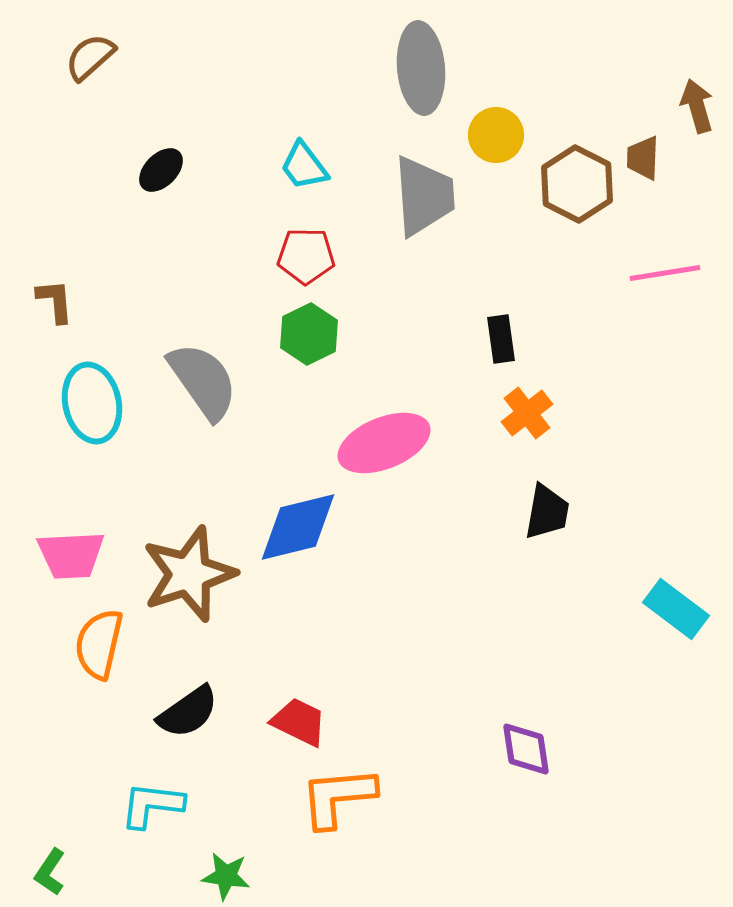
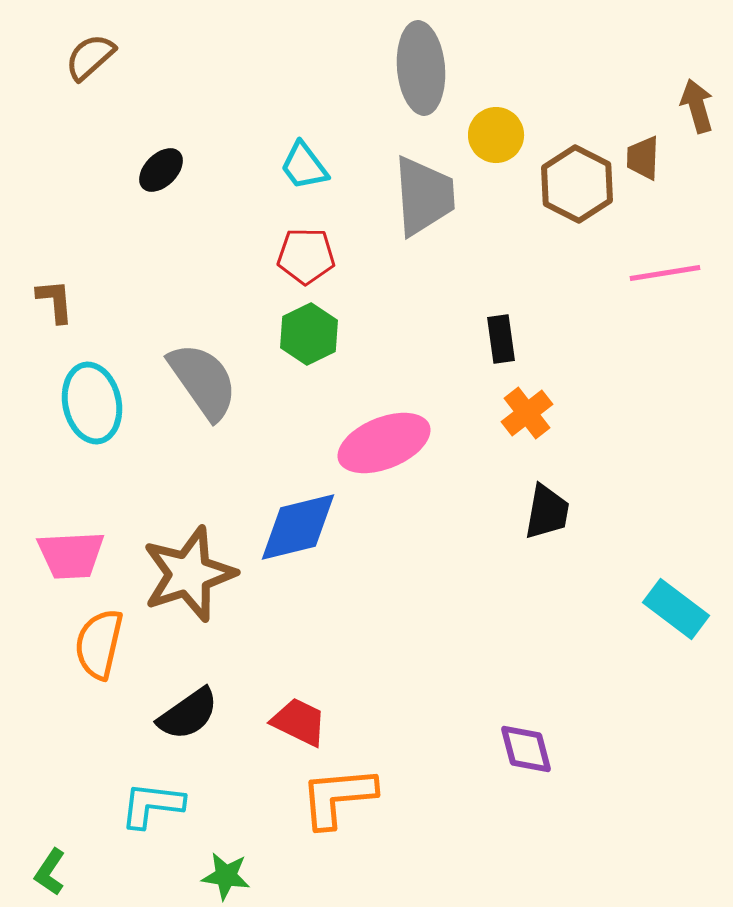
black semicircle: moved 2 px down
purple diamond: rotated 6 degrees counterclockwise
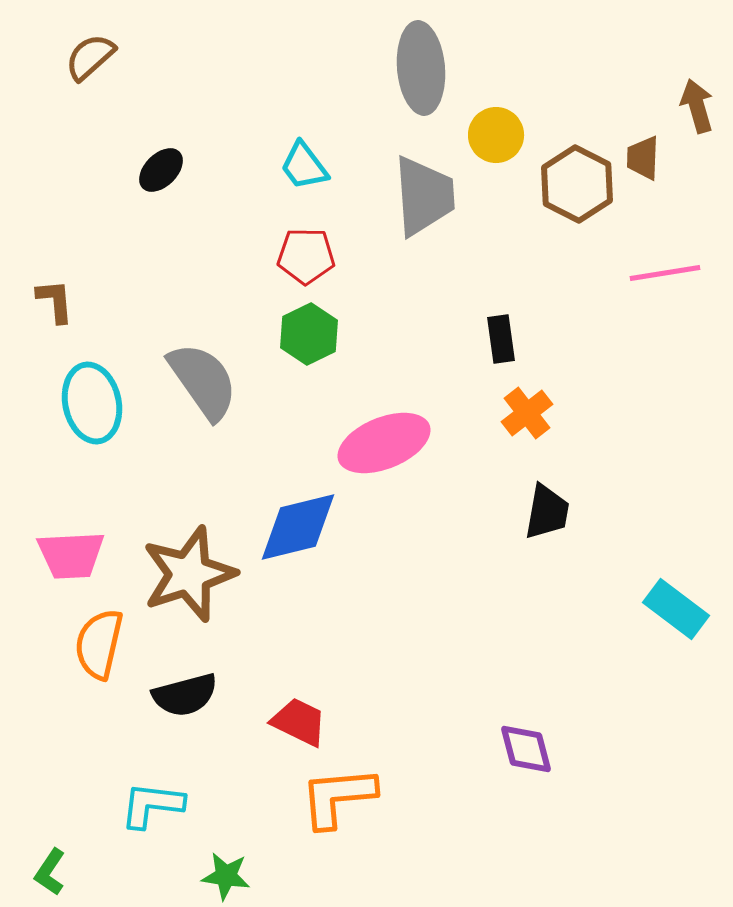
black semicircle: moved 3 px left, 19 px up; rotated 20 degrees clockwise
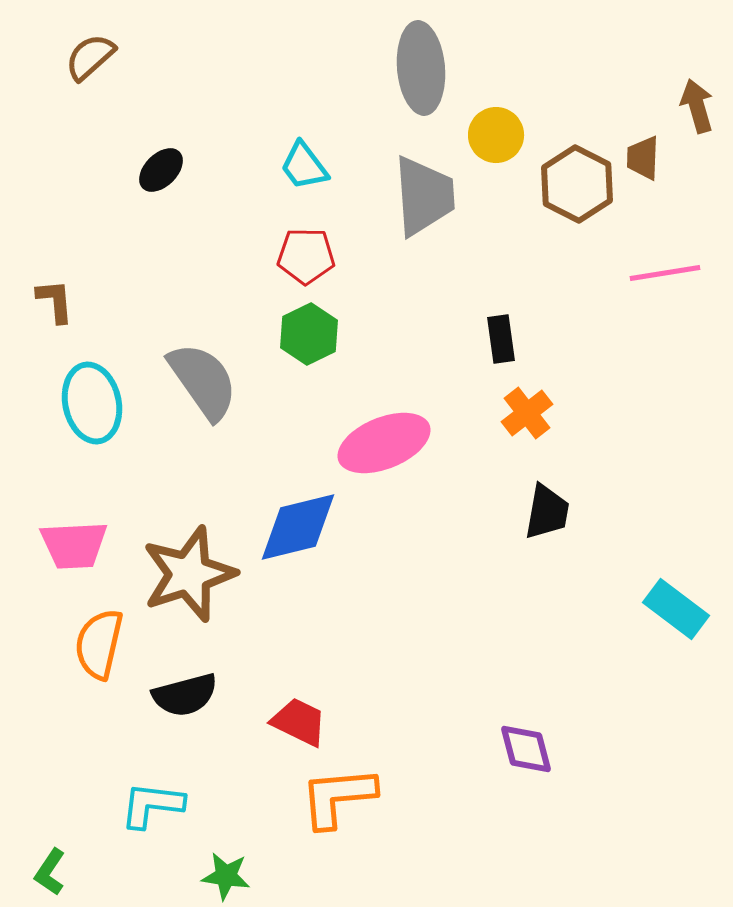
pink trapezoid: moved 3 px right, 10 px up
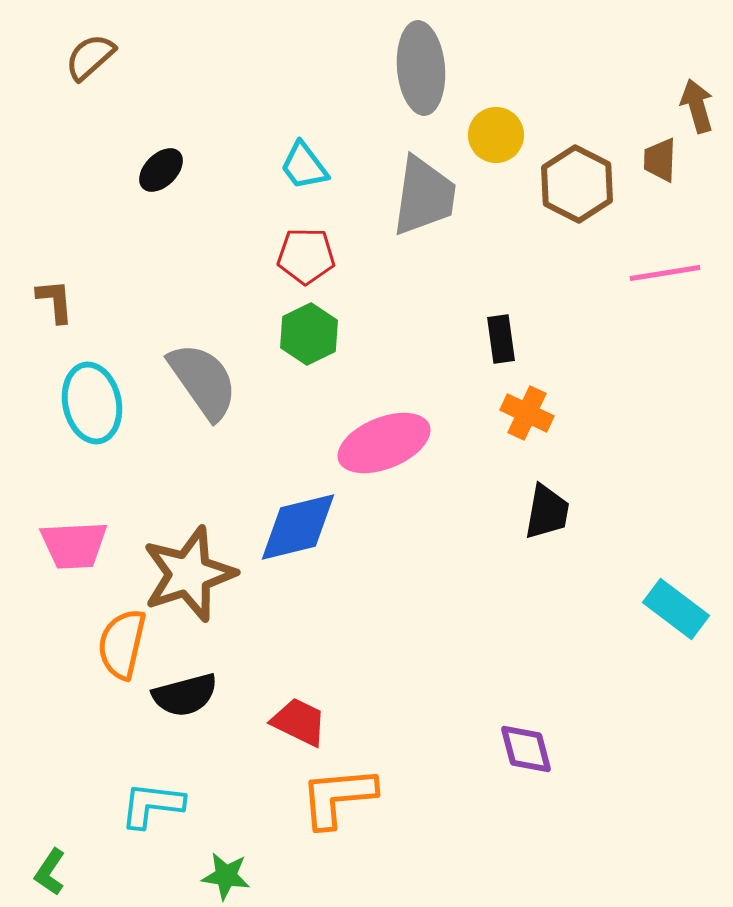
brown trapezoid: moved 17 px right, 2 px down
gray trapezoid: rotated 12 degrees clockwise
orange cross: rotated 27 degrees counterclockwise
orange semicircle: moved 23 px right
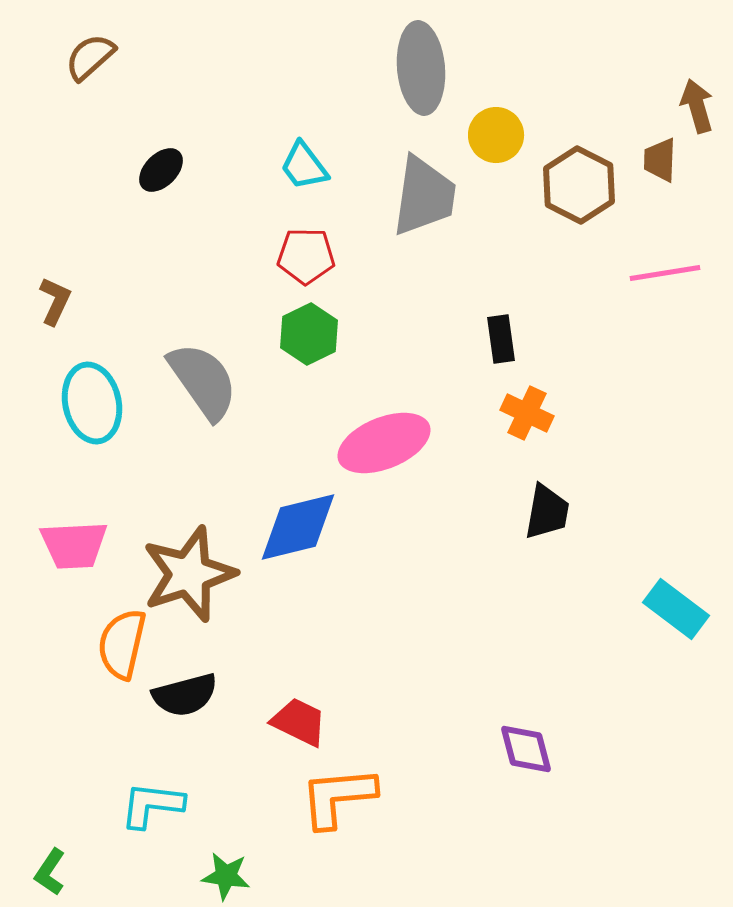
brown hexagon: moved 2 px right, 1 px down
brown L-shape: rotated 30 degrees clockwise
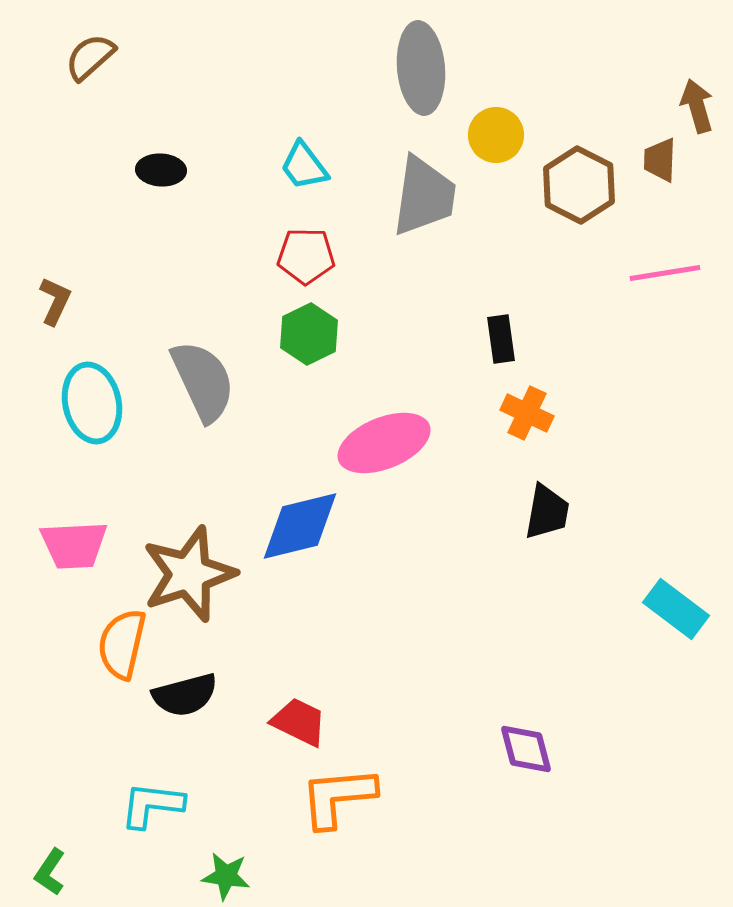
black ellipse: rotated 48 degrees clockwise
gray semicircle: rotated 10 degrees clockwise
blue diamond: moved 2 px right, 1 px up
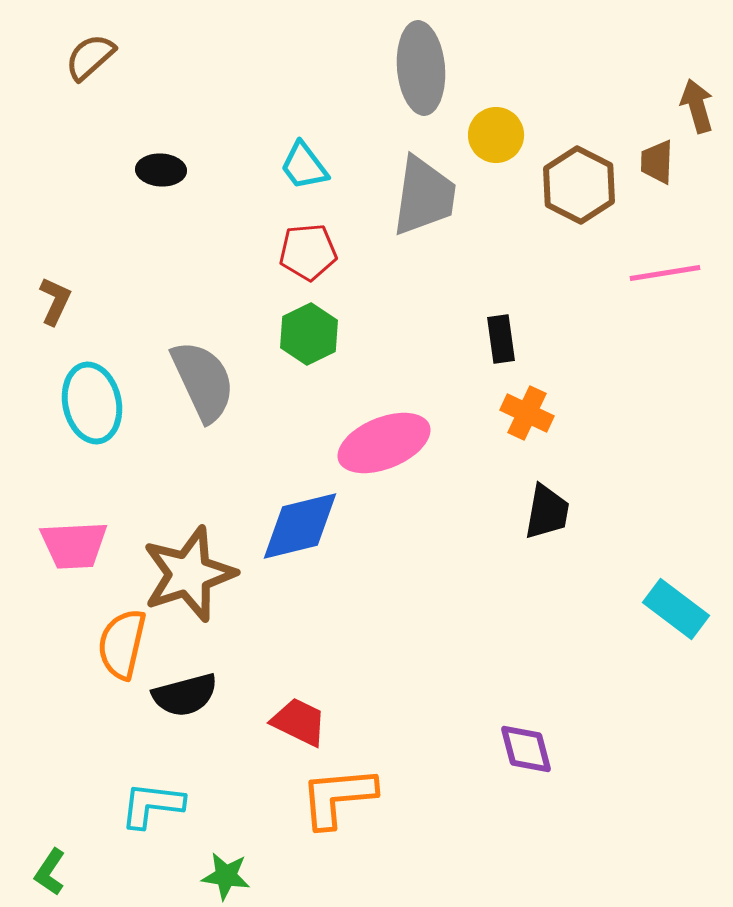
brown trapezoid: moved 3 px left, 2 px down
red pentagon: moved 2 px right, 4 px up; rotated 6 degrees counterclockwise
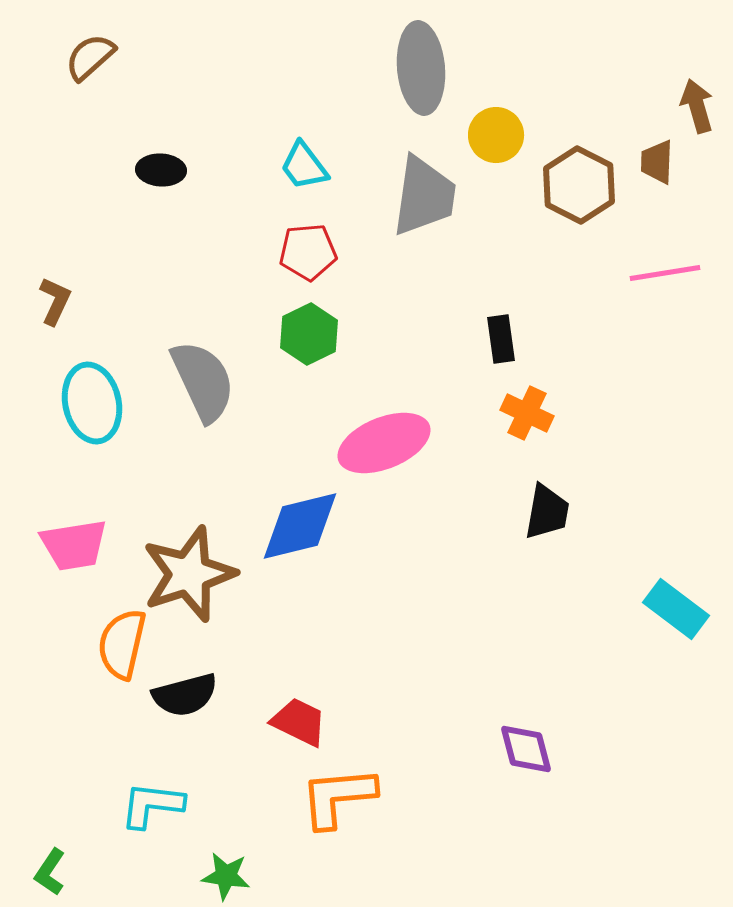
pink trapezoid: rotated 6 degrees counterclockwise
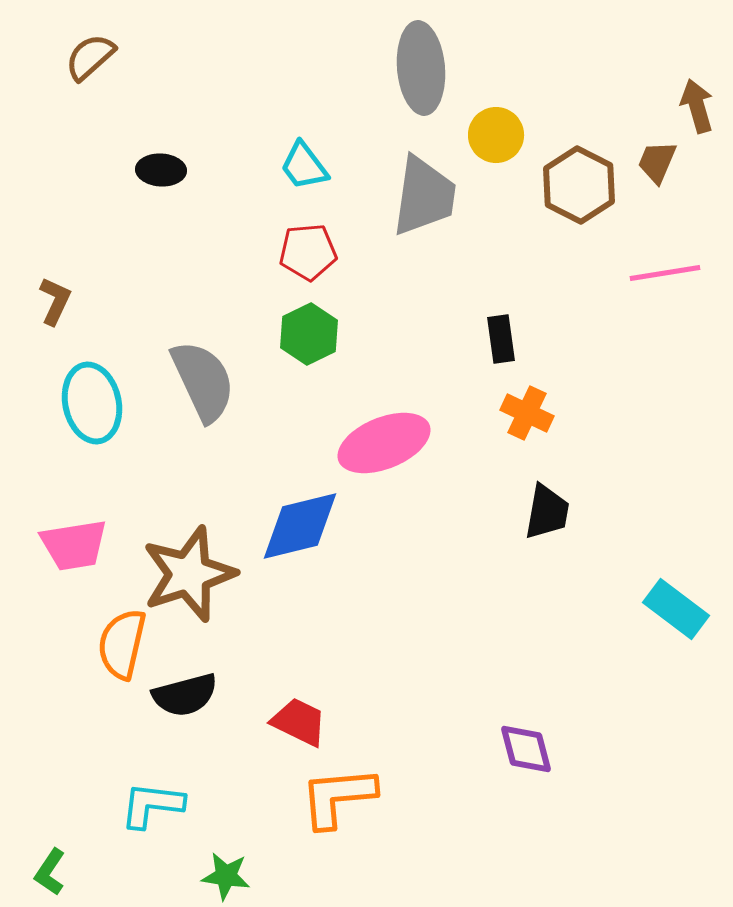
brown trapezoid: rotated 21 degrees clockwise
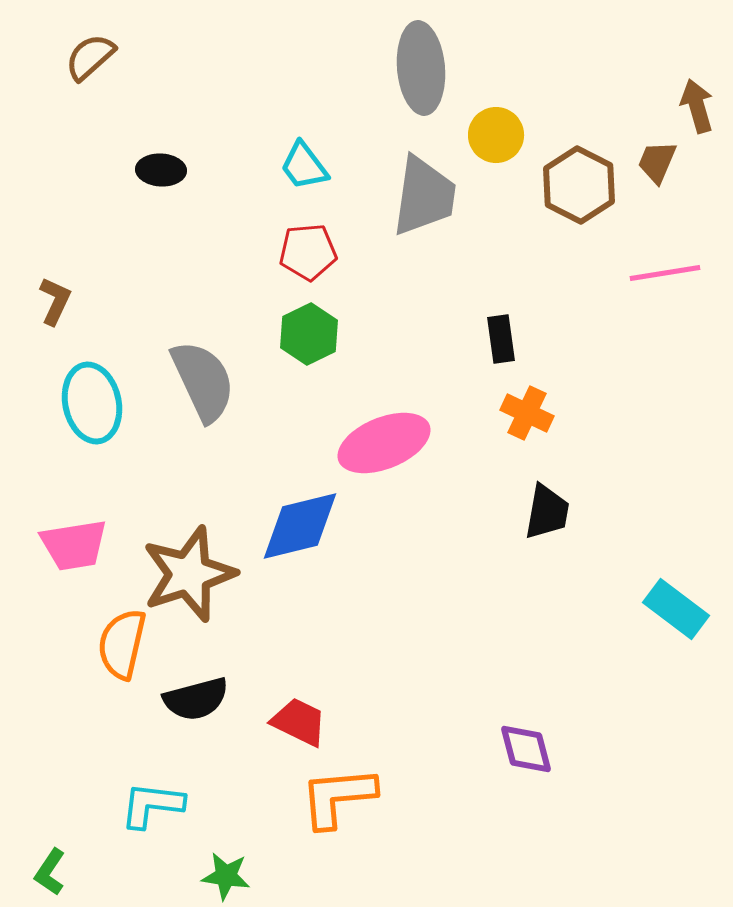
black semicircle: moved 11 px right, 4 px down
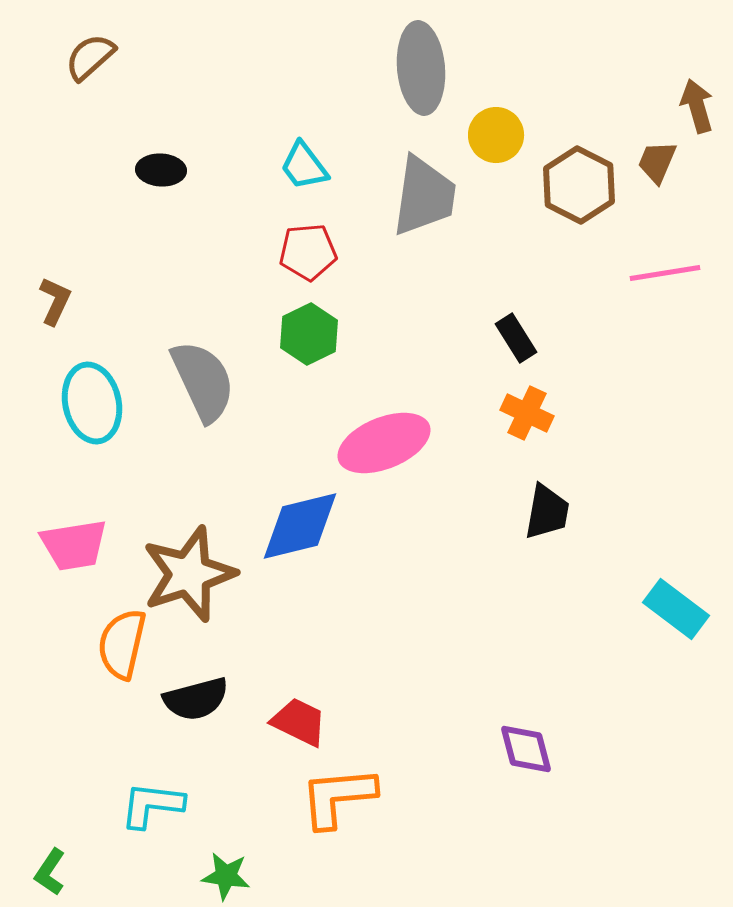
black rectangle: moved 15 px right, 1 px up; rotated 24 degrees counterclockwise
